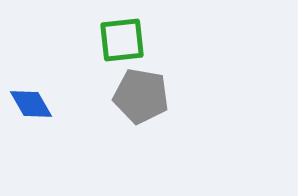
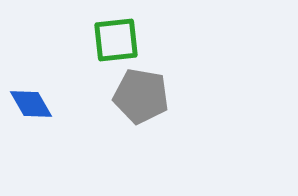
green square: moved 6 px left
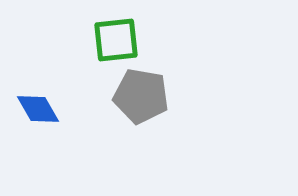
blue diamond: moved 7 px right, 5 px down
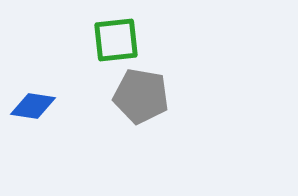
blue diamond: moved 5 px left, 3 px up; rotated 51 degrees counterclockwise
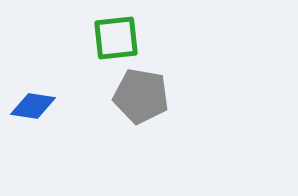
green square: moved 2 px up
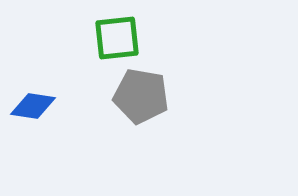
green square: moved 1 px right
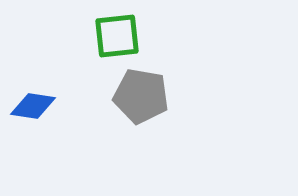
green square: moved 2 px up
